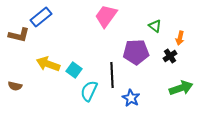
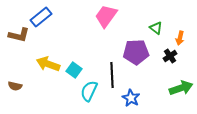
green triangle: moved 1 px right, 2 px down
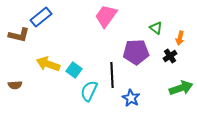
brown semicircle: moved 1 px up; rotated 16 degrees counterclockwise
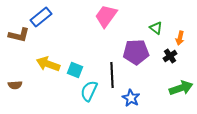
cyan square: moved 1 px right; rotated 14 degrees counterclockwise
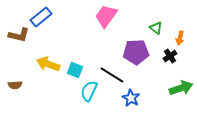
black line: rotated 55 degrees counterclockwise
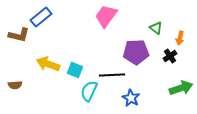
black line: rotated 35 degrees counterclockwise
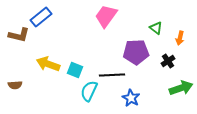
black cross: moved 2 px left, 5 px down
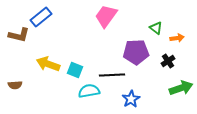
orange arrow: moved 3 px left; rotated 112 degrees counterclockwise
cyan semicircle: rotated 55 degrees clockwise
blue star: moved 1 px down; rotated 12 degrees clockwise
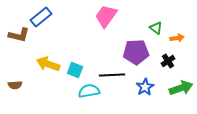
blue star: moved 14 px right, 12 px up
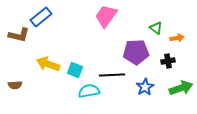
black cross: rotated 24 degrees clockwise
